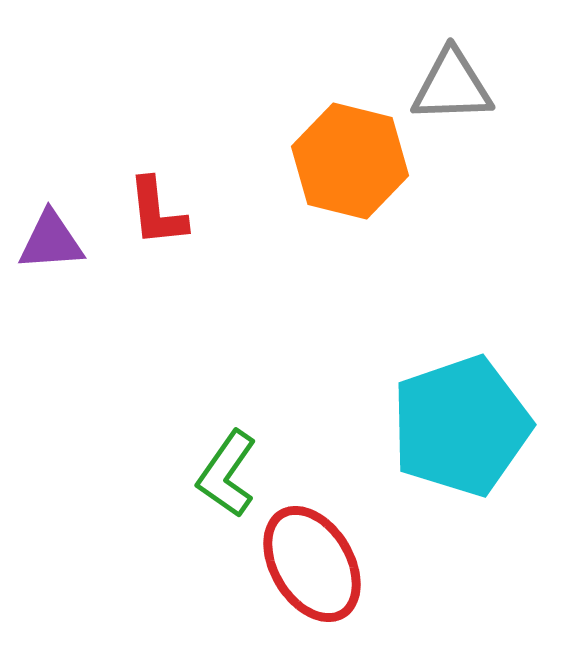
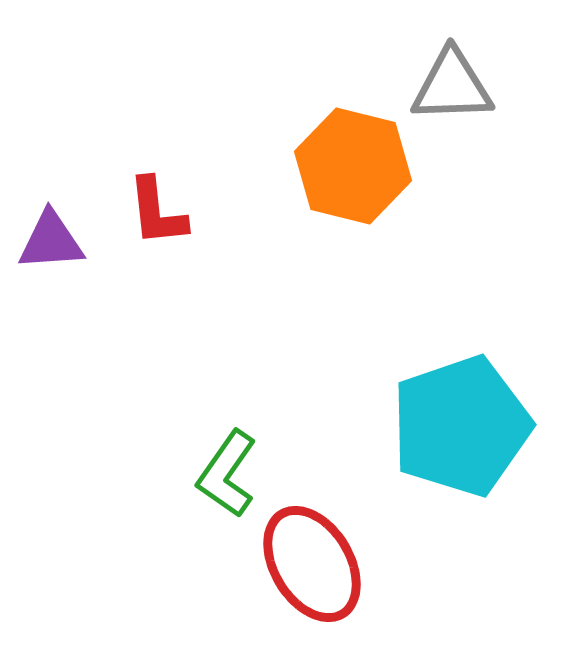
orange hexagon: moved 3 px right, 5 px down
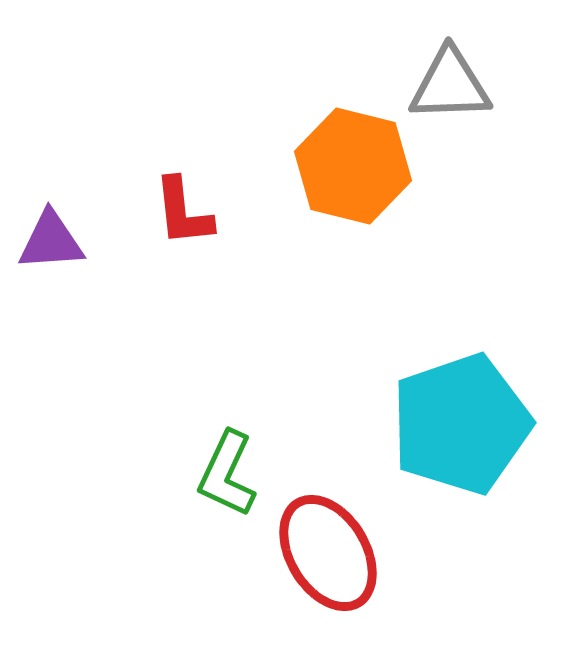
gray triangle: moved 2 px left, 1 px up
red L-shape: moved 26 px right
cyan pentagon: moved 2 px up
green L-shape: rotated 10 degrees counterclockwise
red ellipse: moved 16 px right, 11 px up
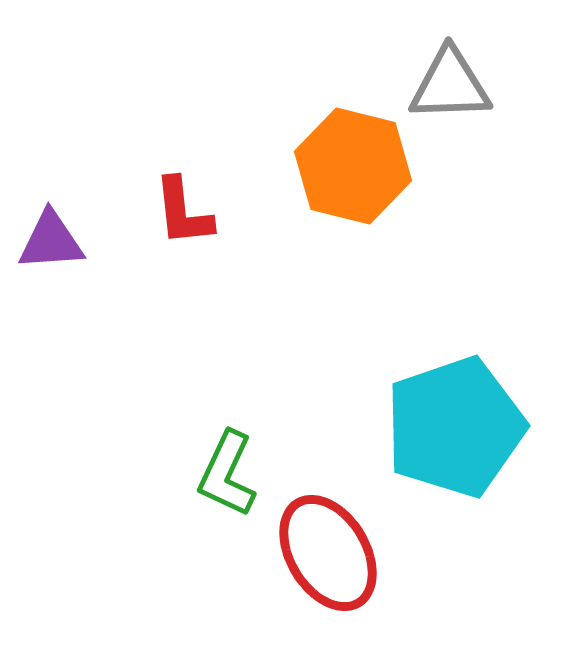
cyan pentagon: moved 6 px left, 3 px down
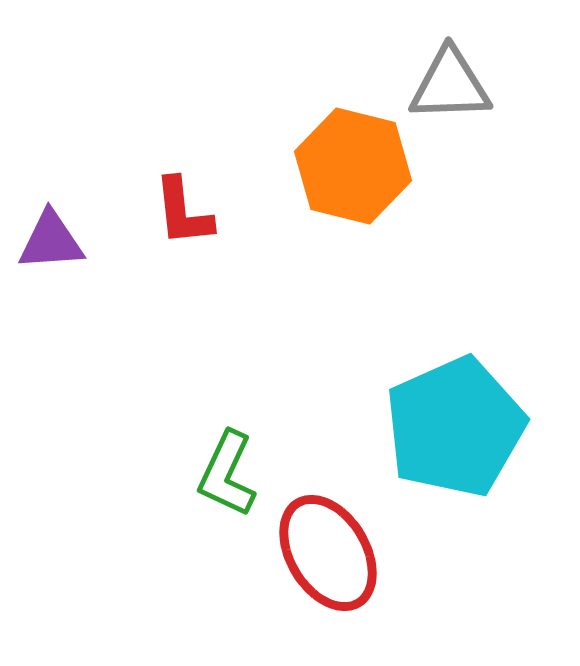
cyan pentagon: rotated 5 degrees counterclockwise
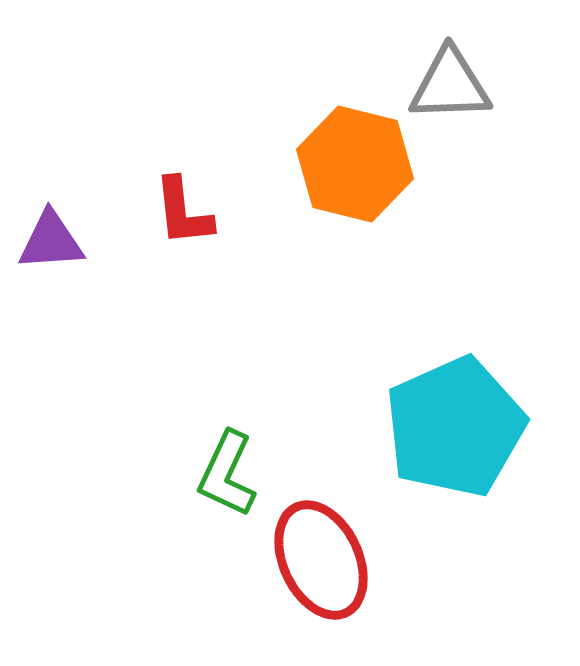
orange hexagon: moved 2 px right, 2 px up
red ellipse: moved 7 px left, 7 px down; rotated 6 degrees clockwise
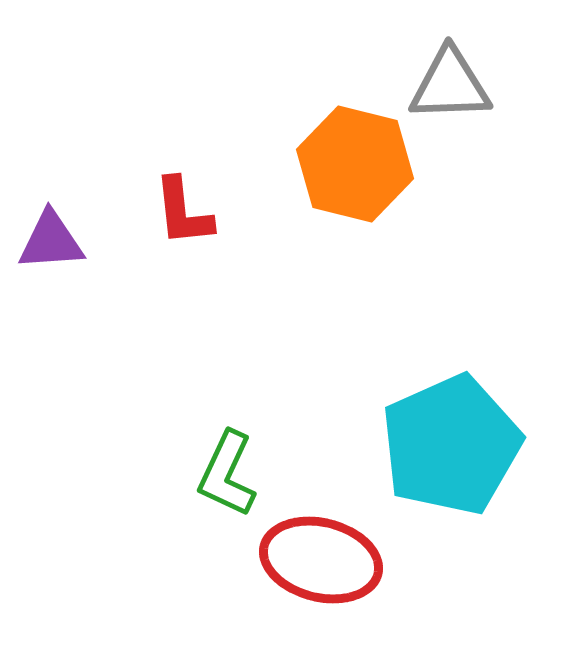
cyan pentagon: moved 4 px left, 18 px down
red ellipse: rotated 51 degrees counterclockwise
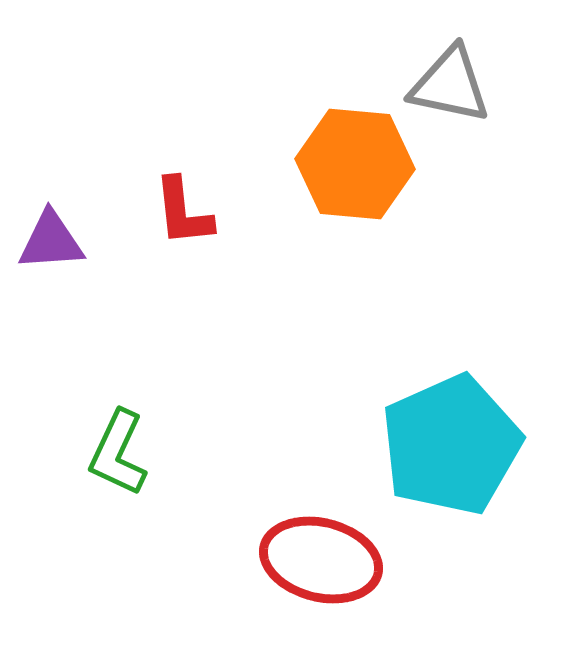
gray triangle: rotated 14 degrees clockwise
orange hexagon: rotated 9 degrees counterclockwise
green L-shape: moved 109 px left, 21 px up
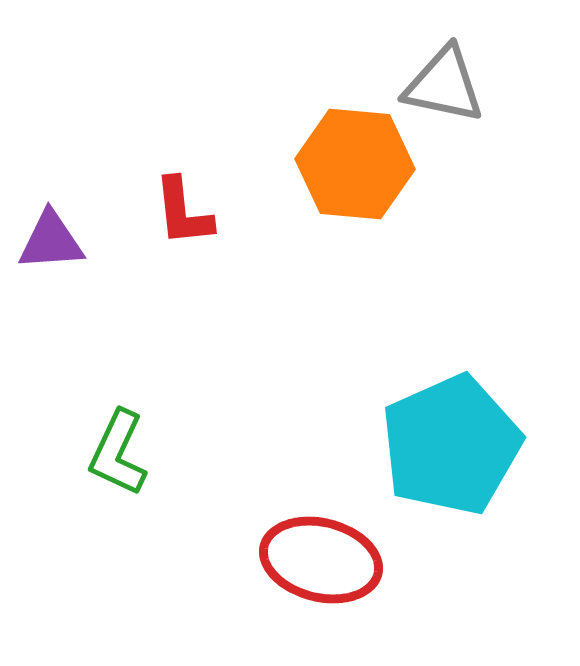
gray triangle: moved 6 px left
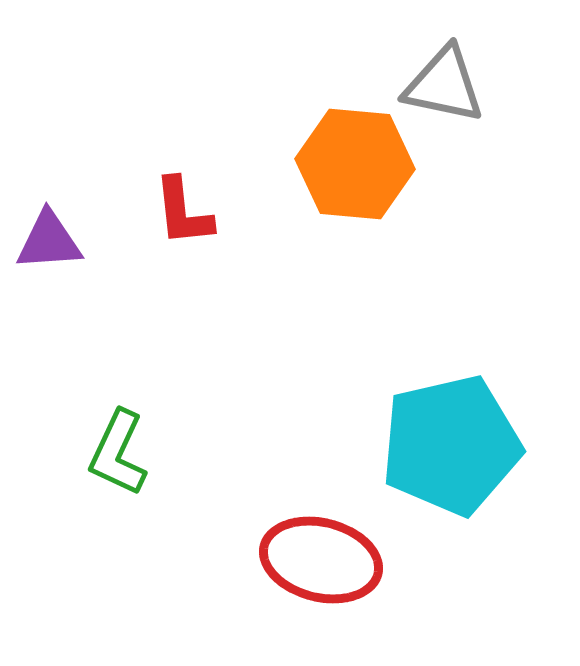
purple triangle: moved 2 px left
cyan pentagon: rotated 11 degrees clockwise
